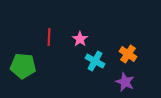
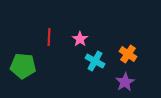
purple star: rotated 18 degrees clockwise
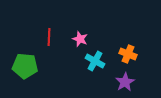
pink star: rotated 14 degrees counterclockwise
orange cross: rotated 12 degrees counterclockwise
green pentagon: moved 2 px right
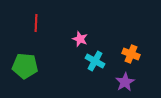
red line: moved 13 px left, 14 px up
orange cross: moved 3 px right
